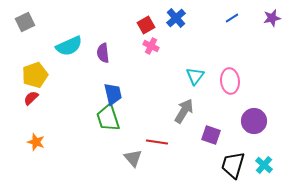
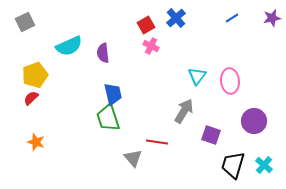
cyan triangle: moved 2 px right
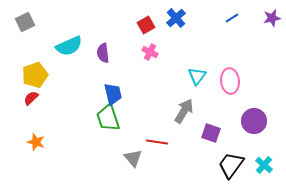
pink cross: moved 1 px left, 6 px down
purple square: moved 2 px up
black trapezoid: moved 2 px left; rotated 20 degrees clockwise
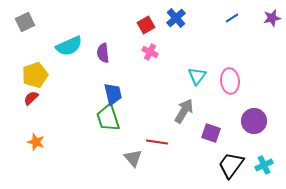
cyan cross: rotated 24 degrees clockwise
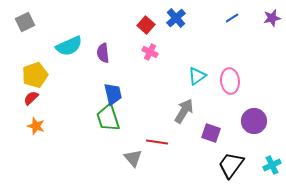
red square: rotated 18 degrees counterclockwise
cyan triangle: rotated 18 degrees clockwise
orange star: moved 16 px up
cyan cross: moved 8 px right
